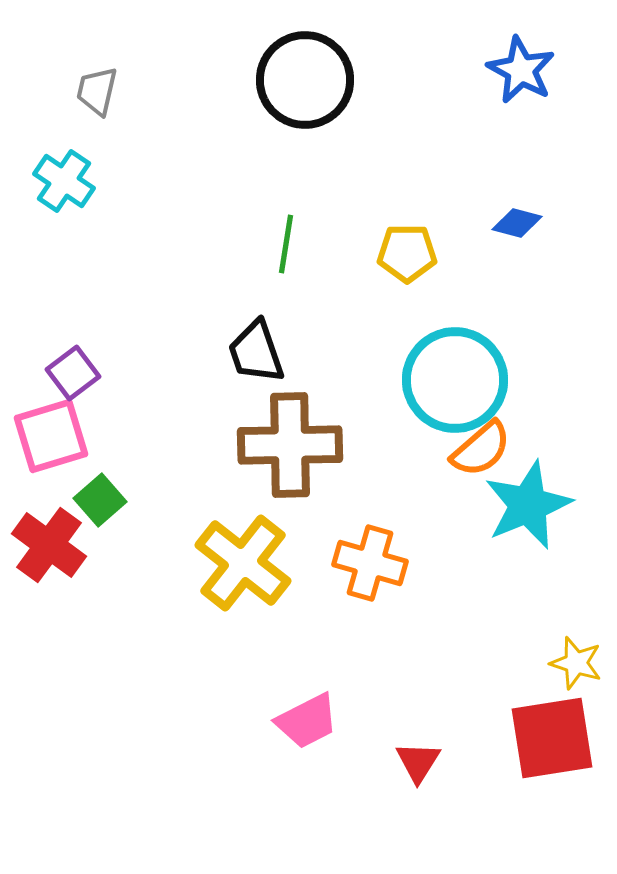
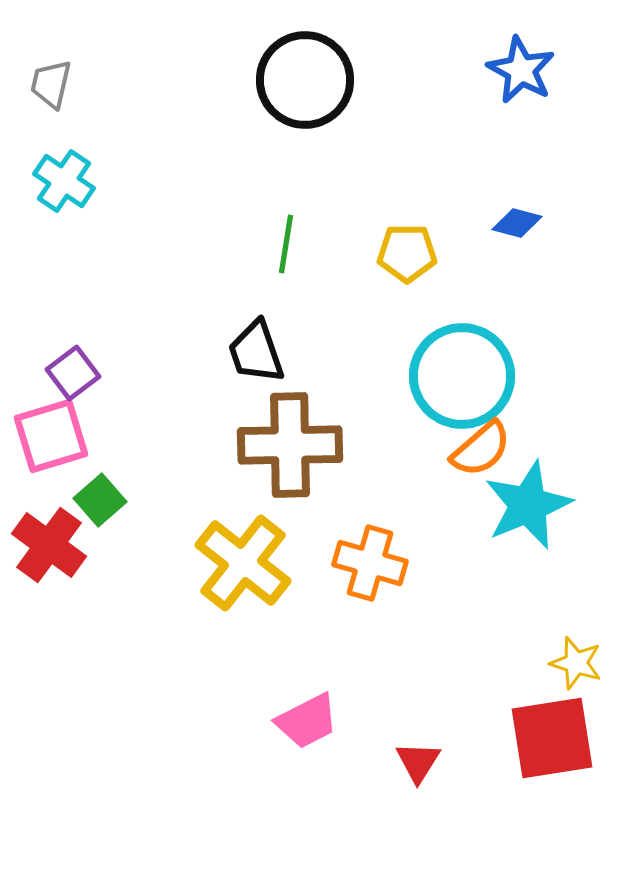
gray trapezoid: moved 46 px left, 7 px up
cyan circle: moved 7 px right, 4 px up
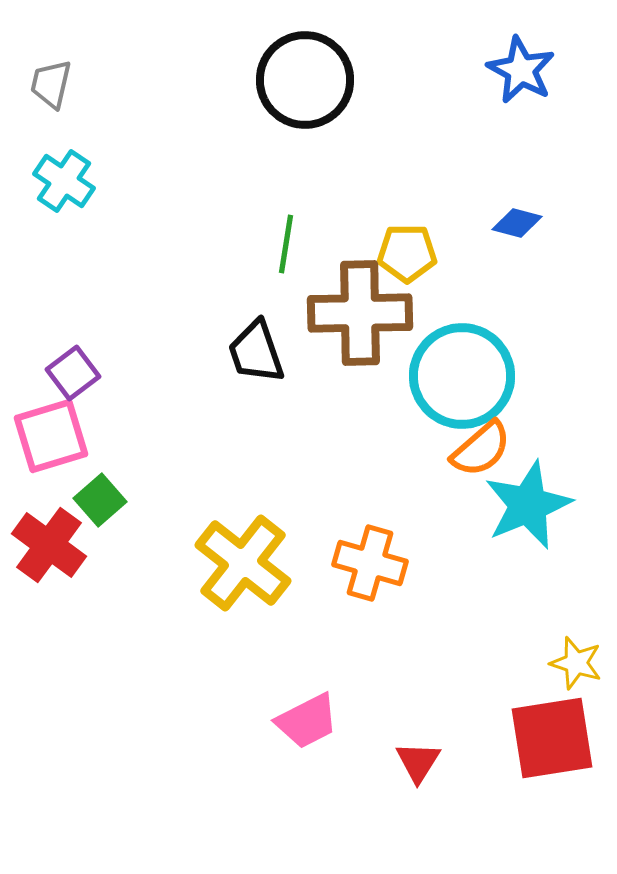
brown cross: moved 70 px right, 132 px up
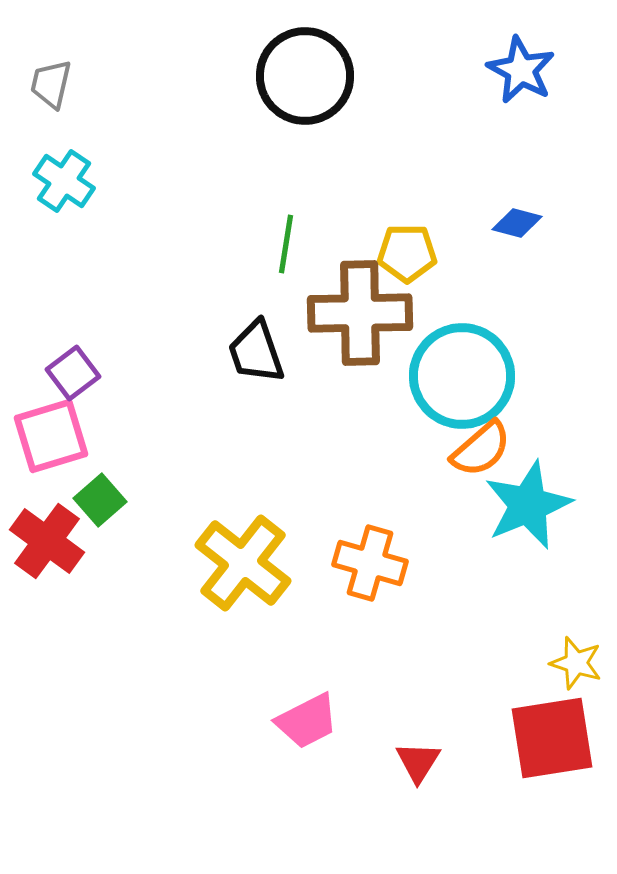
black circle: moved 4 px up
red cross: moved 2 px left, 4 px up
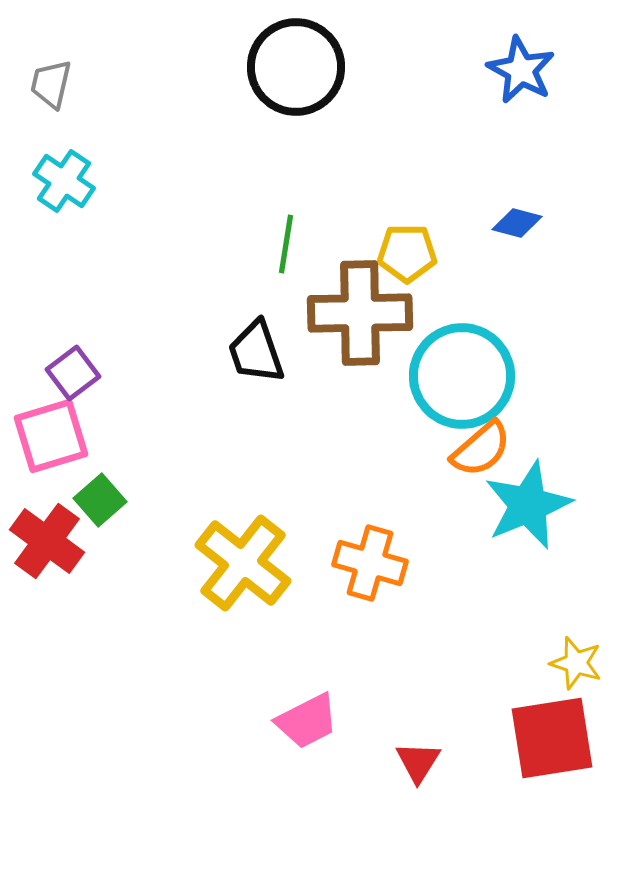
black circle: moved 9 px left, 9 px up
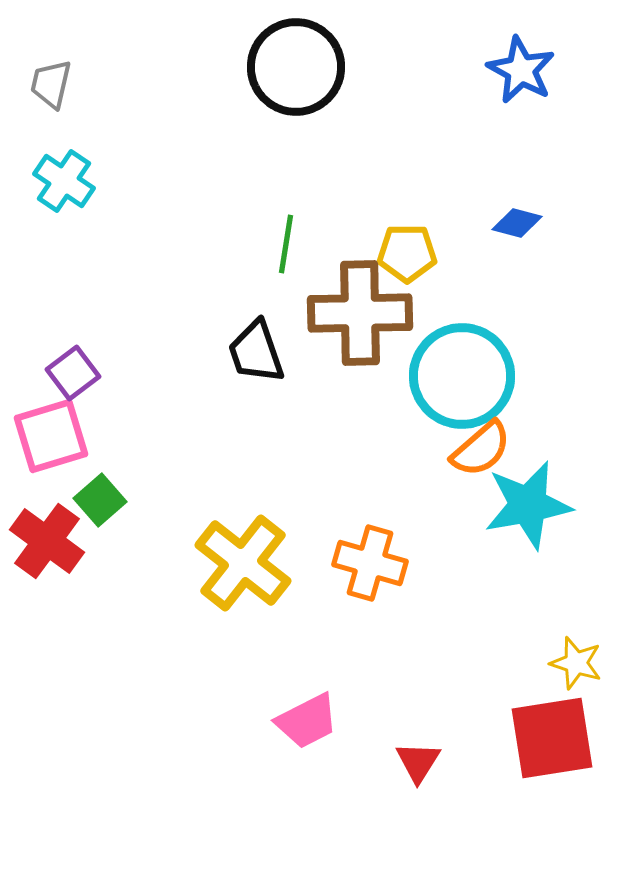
cyan star: rotated 12 degrees clockwise
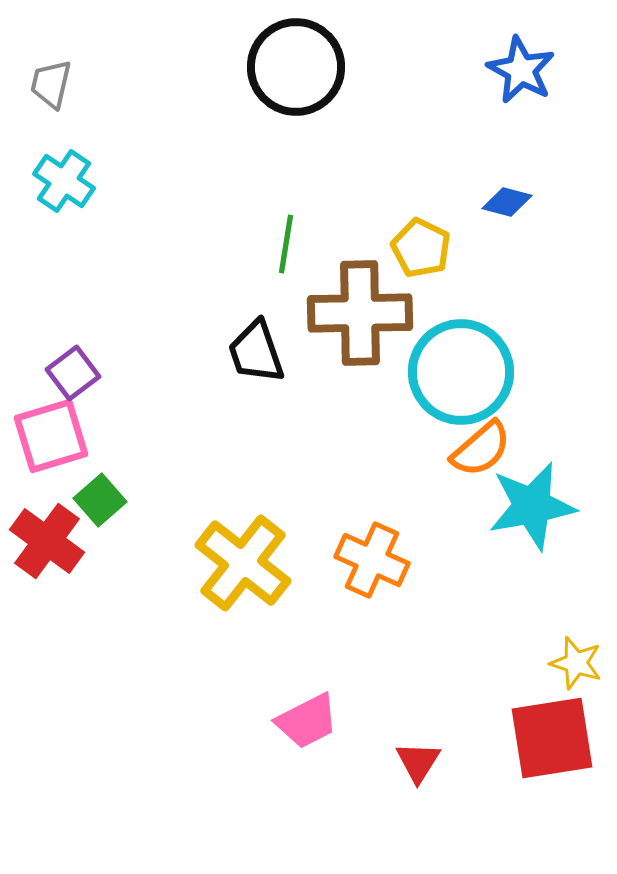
blue diamond: moved 10 px left, 21 px up
yellow pentagon: moved 14 px right, 5 px up; rotated 26 degrees clockwise
cyan circle: moved 1 px left, 4 px up
cyan star: moved 4 px right, 1 px down
orange cross: moved 2 px right, 3 px up; rotated 8 degrees clockwise
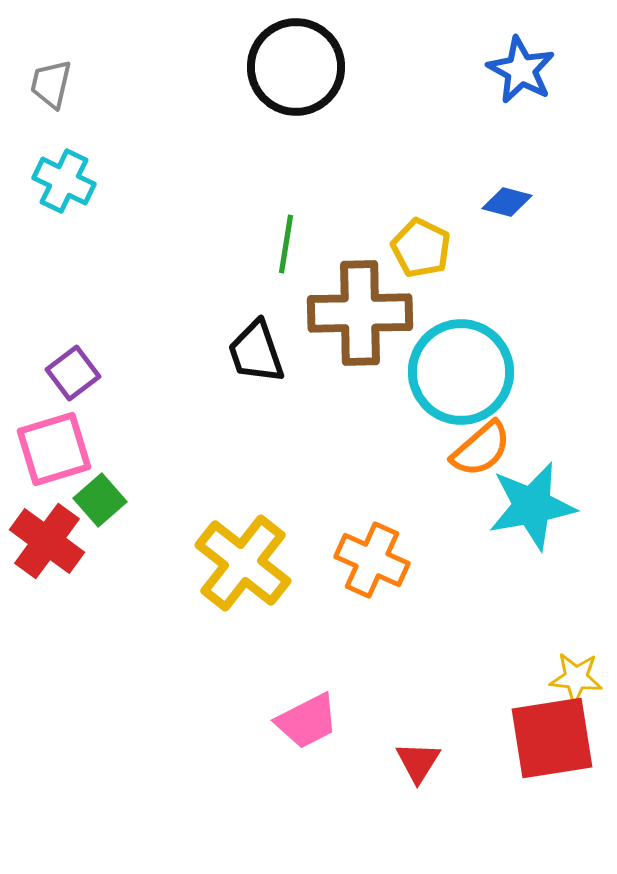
cyan cross: rotated 8 degrees counterclockwise
pink square: moved 3 px right, 13 px down
yellow star: moved 15 px down; rotated 12 degrees counterclockwise
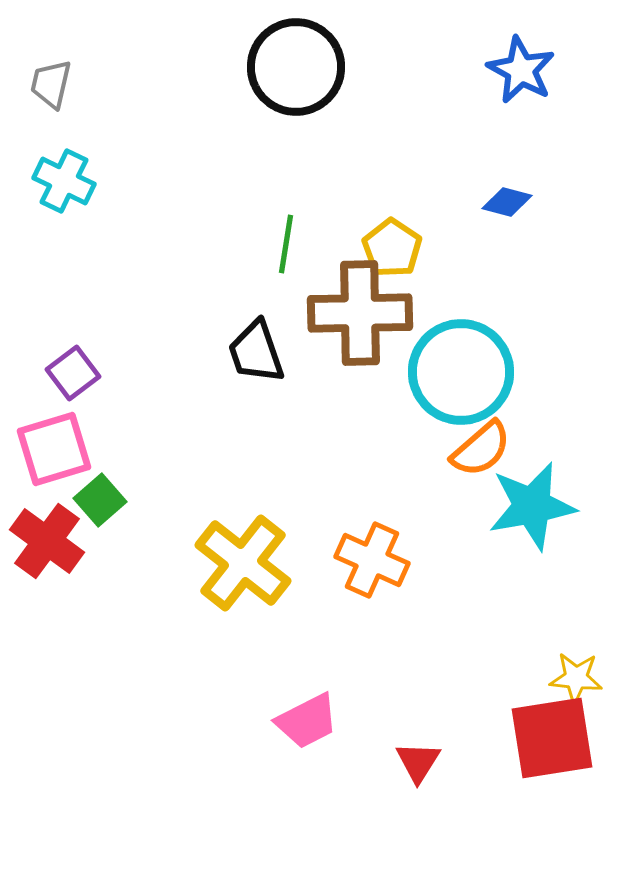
yellow pentagon: moved 29 px left; rotated 8 degrees clockwise
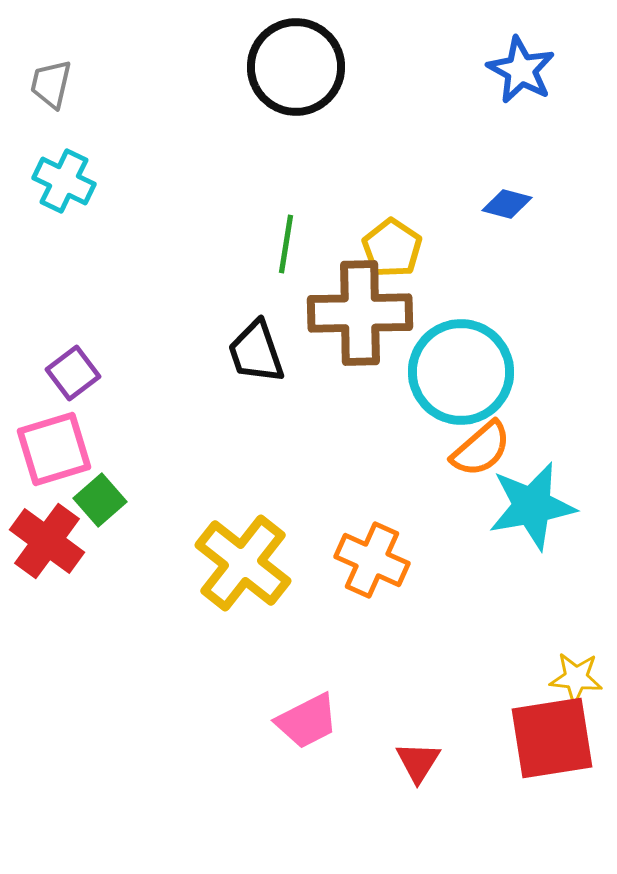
blue diamond: moved 2 px down
